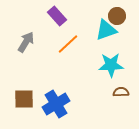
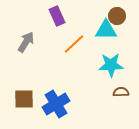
purple rectangle: rotated 18 degrees clockwise
cyan triangle: rotated 20 degrees clockwise
orange line: moved 6 px right
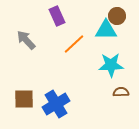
gray arrow: moved 2 px up; rotated 75 degrees counterclockwise
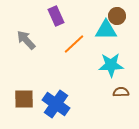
purple rectangle: moved 1 px left
blue cross: rotated 24 degrees counterclockwise
